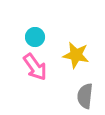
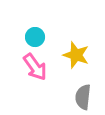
yellow star: rotated 8 degrees clockwise
gray semicircle: moved 2 px left, 1 px down
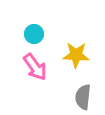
cyan circle: moved 1 px left, 3 px up
yellow star: rotated 16 degrees counterclockwise
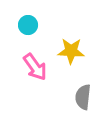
cyan circle: moved 6 px left, 9 px up
yellow star: moved 5 px left, 4 px up
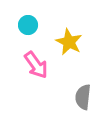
yellow star: moved 2 px left, 9 px up; rotated 24 degrees clockwise
pink arrow: moved 1 px right, 2 px up
